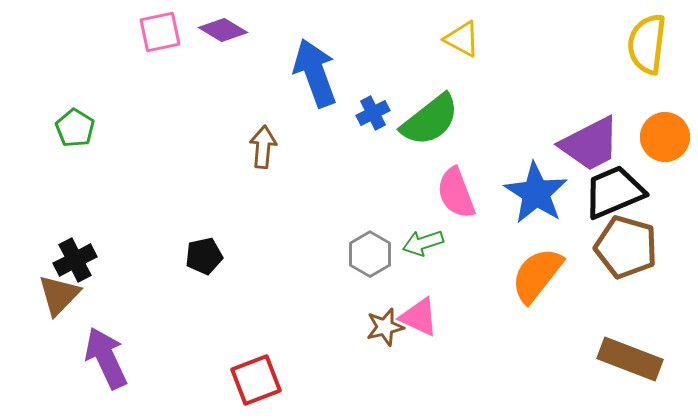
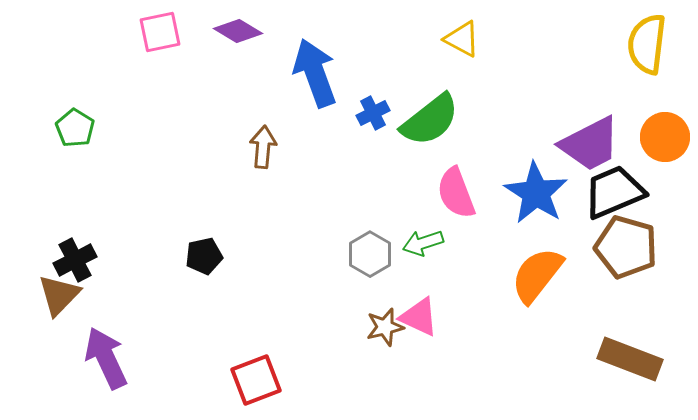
purple diamond: moved 15 px right, 1 px down
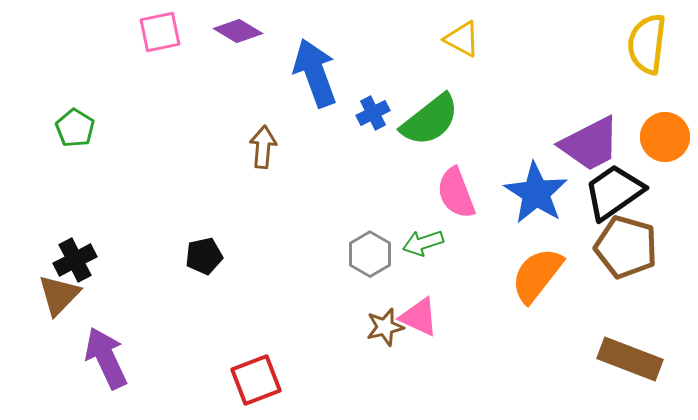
black trapezoid: rotated 12 degrees counterclockwise
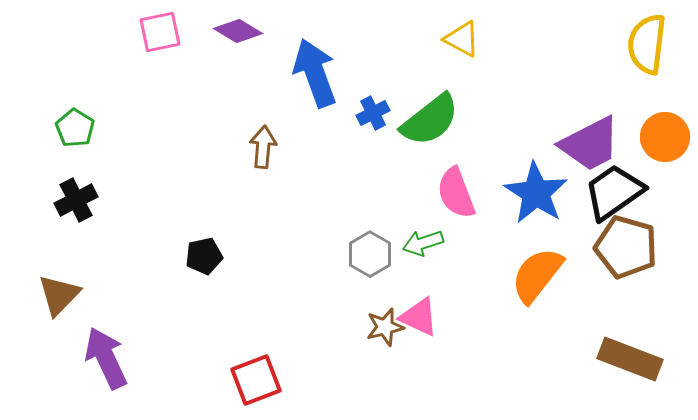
black cross: moved 1 px right, 60 px up
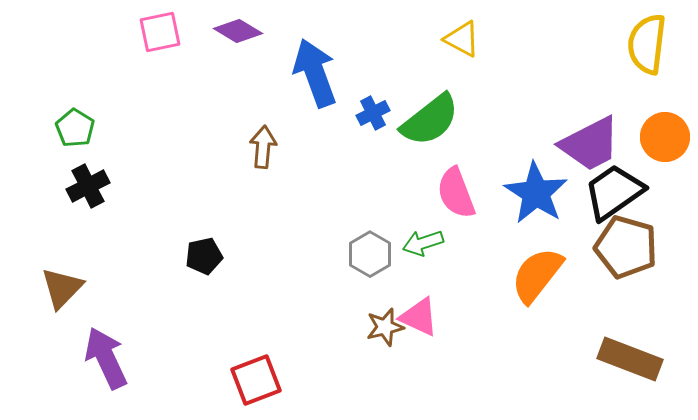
black cross: moved 12 px right, 14 px up
brown triangle: moved 3 px right, 7 px up
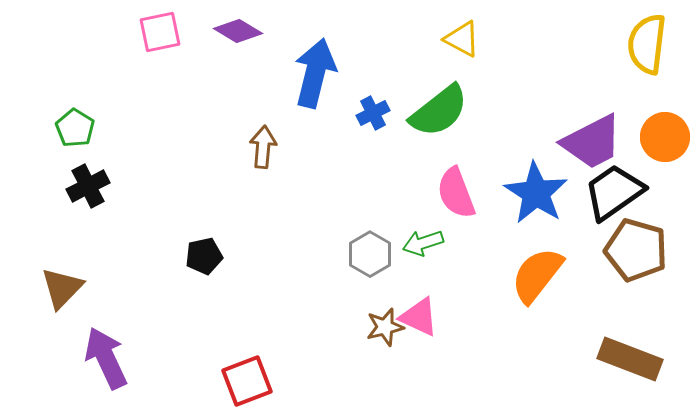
blue arrow: rotated 34 degrees clockwise
green semicircle: moved 9 px right, 9 px up
purple trapezoid: moved 2 px right, 2 px up
brown pentagon: moved 10 px right, 3 px down
red square: moved 9 px left, 1 px down
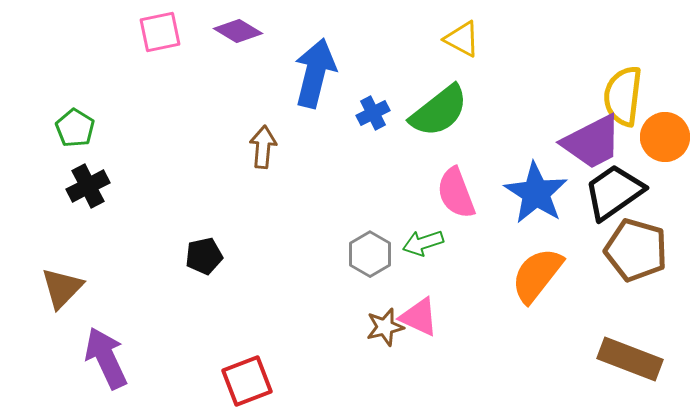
yellow semicircle: moved 24 px left, 52 px down
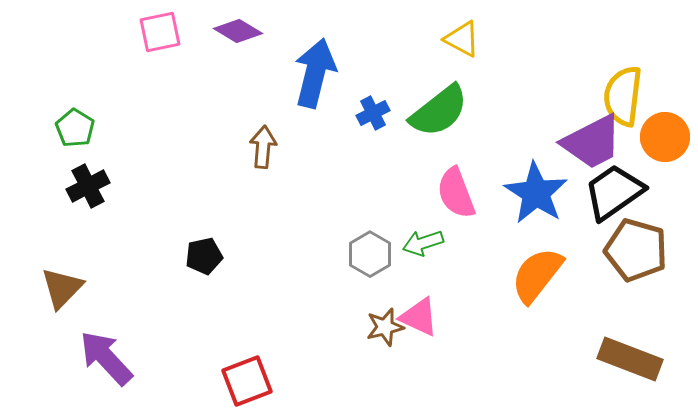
purple arrow: rotated 18 degrees counterclockwise
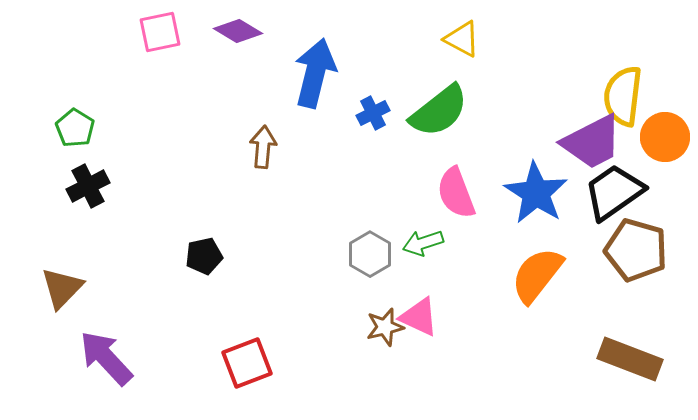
red square: moved 18 px up
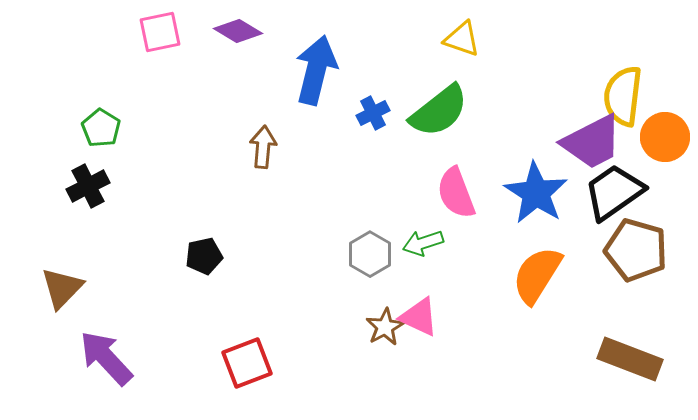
yellow triangle: rotated 9 degrees counterclockwise
blue arrow: moved 1 px right, 3 px up
green pentagon: moved 26 px right
orange semicircle: rotated 6 degrees counterclockwise
brown star: rotated 15 degrees counterclockwise
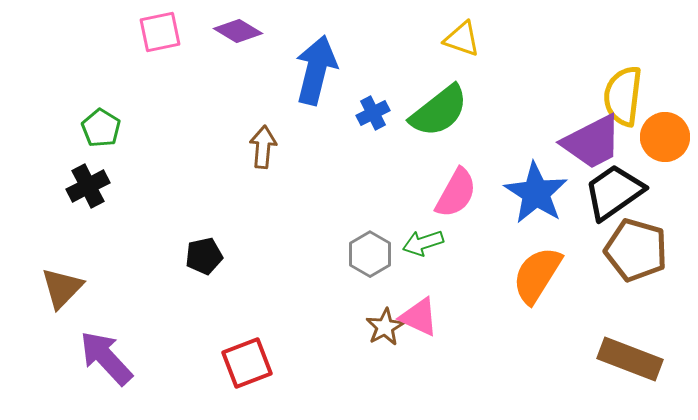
pink semicircle: rotated 130 degrees counterclockwise
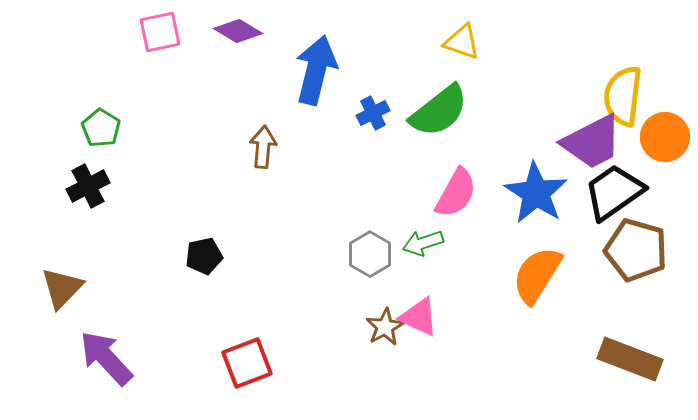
yellow triangle: moved 3 px down
